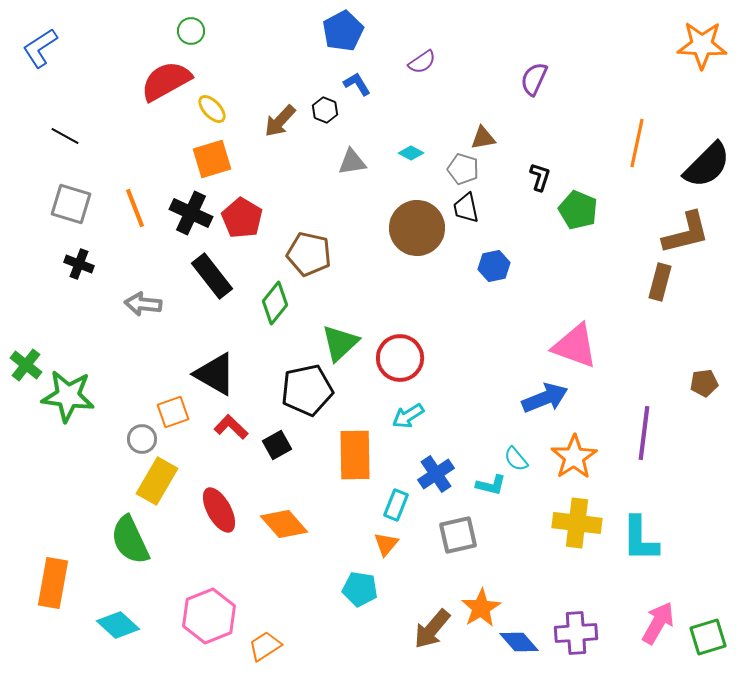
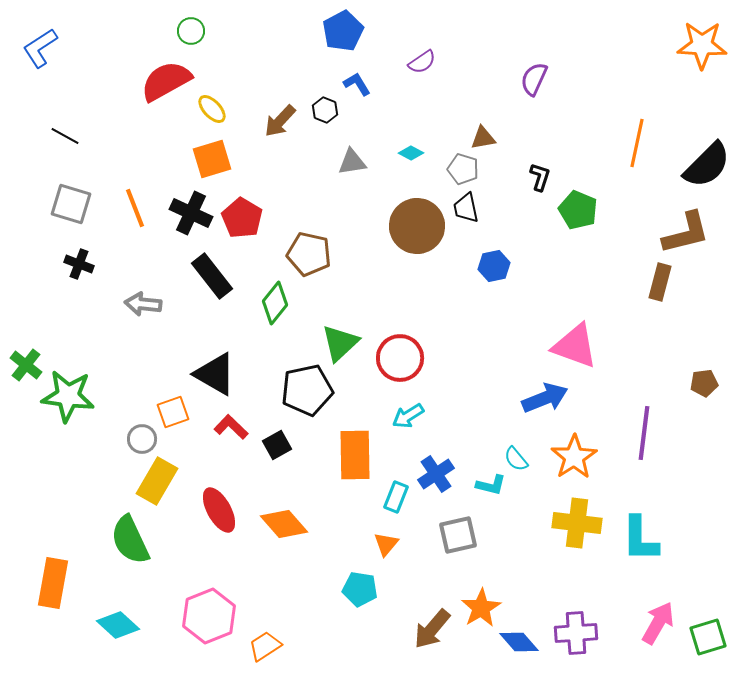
brown circle at (417, 228): moved 2 px up
cyan rectangle at (396, 505): moved 8 px up
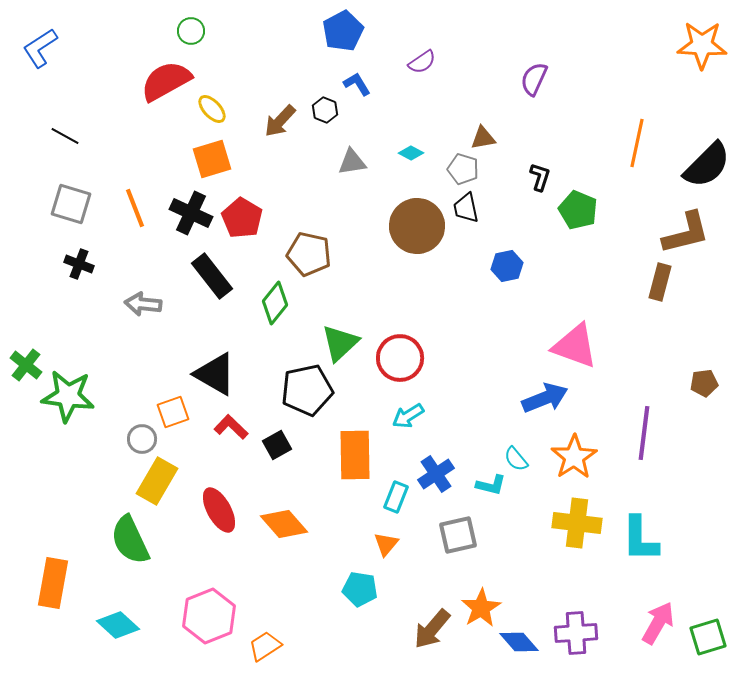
blue hexagon at (494, 266): moved 13 px right
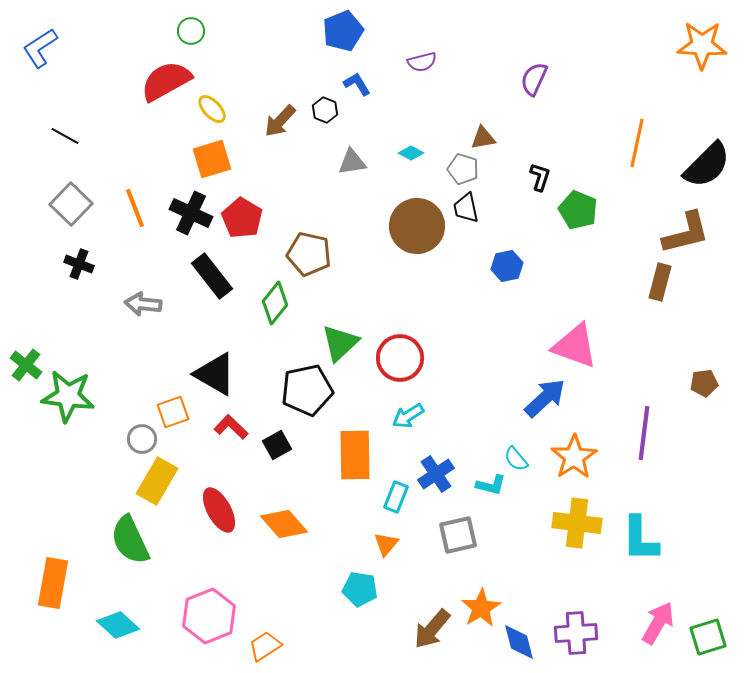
blue pentagon at (343, 31): rotated 6 degrees clockwise
purple semicircle at (422, 62): rotated 20 degrees clockwise
gray square at (71, 204): rotated 27 degrees clockwise
blue arrow at (545, 398): rotated 21 degrees counterclockwise
blue diamond at (519, 642): rotated 27 degrees clockwise
